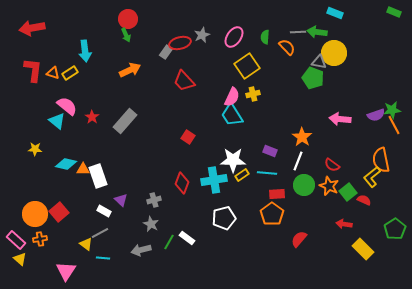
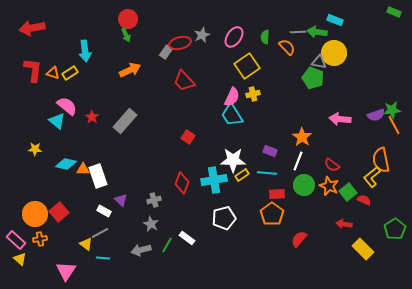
cyan rectangle at (335, 13): moved 7 px down
green line at (169, 242): moved 2 px left, 3 px down
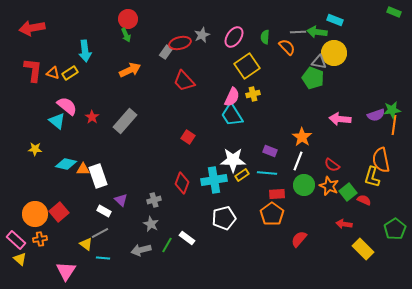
orange line at (394, 125): rotated 36 degrees clockwise
yellow L-shape at (372, 177): rotated 35 degrees counterclockwise
